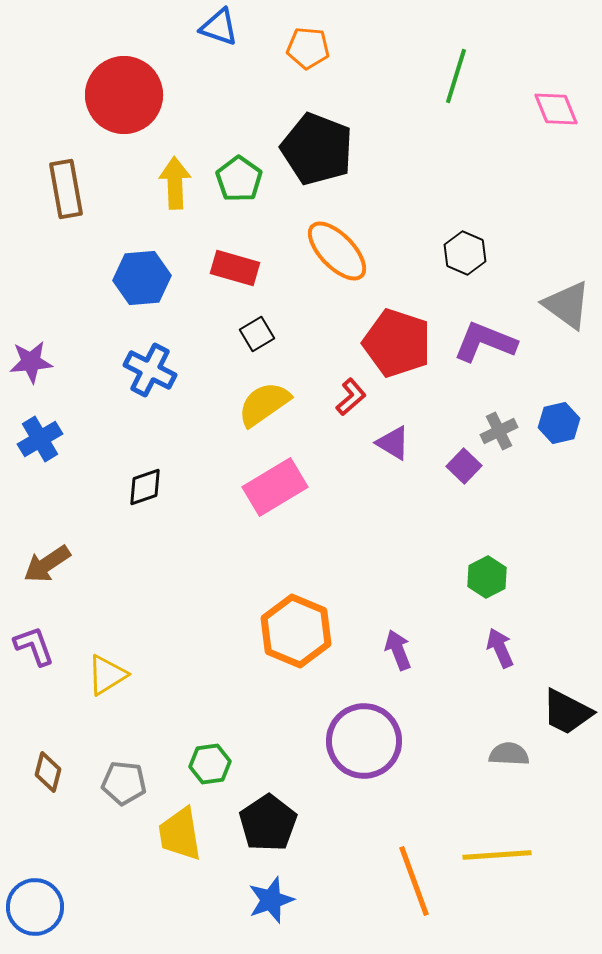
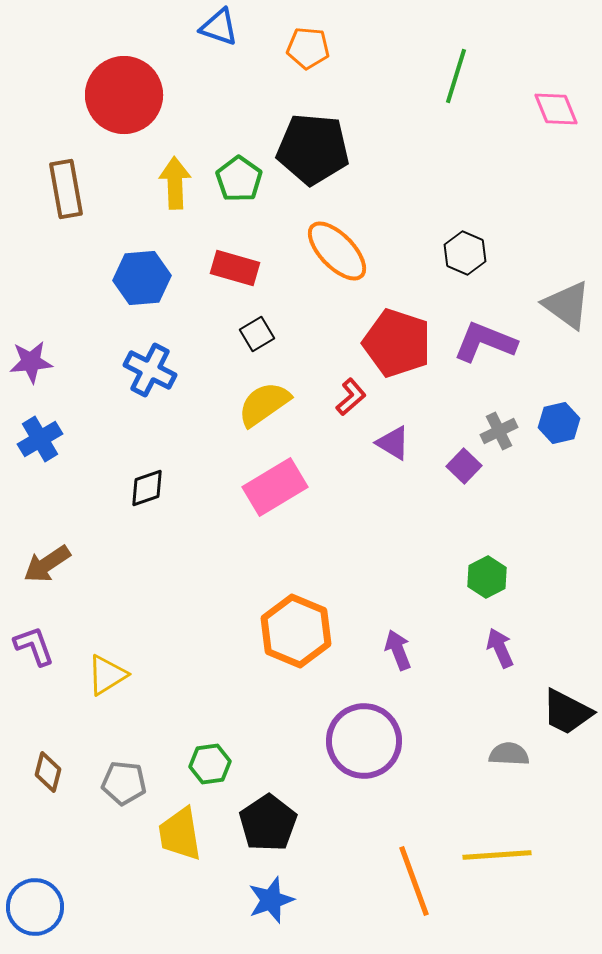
black pentagon at (317, 149): moved 4 px left; rotated 16 degrees counterclockwise
black diamond at (145, 487): moved 2 px right, 1 px down
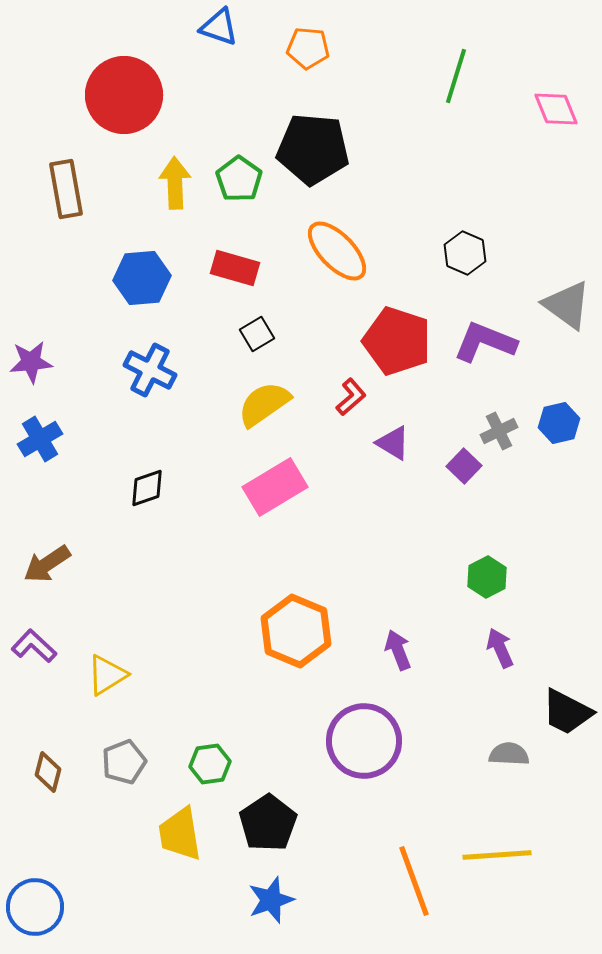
red pentagon at (397, 343): moved 2 px up
purple L-shape at (34, 646): rotated 27 degrees counterclockwise
gray pentagon at (124, 783): moved 21 px up; rotated 27 degrees counterclockwise
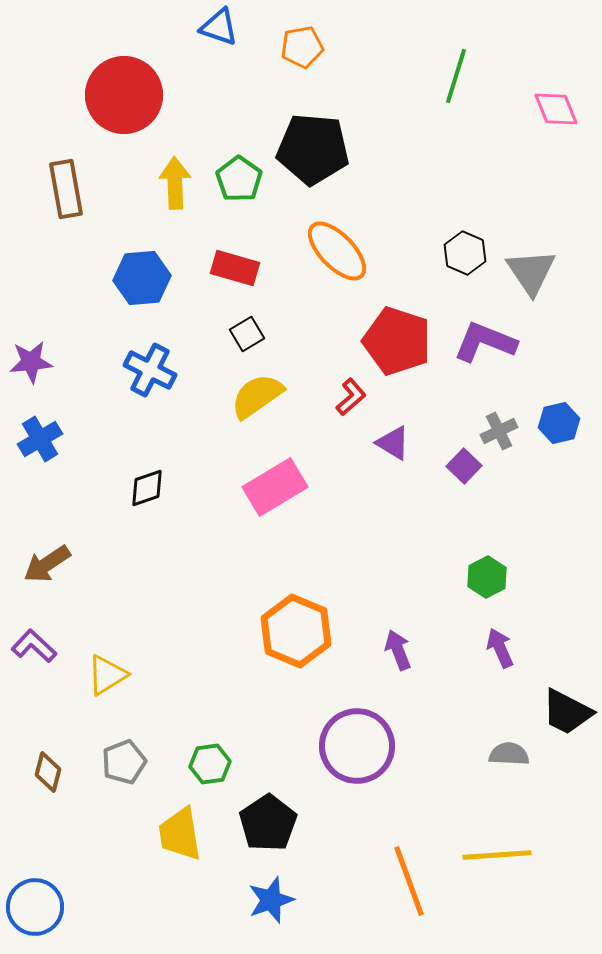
orange pentagon at (308, 48): moved 6 px left, 1 px up; rotated 15 degrees counterclockwise
gray triangle at (567, 305): moved 36 px left, 33 px up; rotated 20 degrees clockwise
black square at (257, 334): moved 10 px left
yellow semicircle at (264, 404): moved 7 px left, 8 px up
purple circle at (364, 741): moved 7 px left, 5 px down
orange line at (414, 881): moved 5 px left
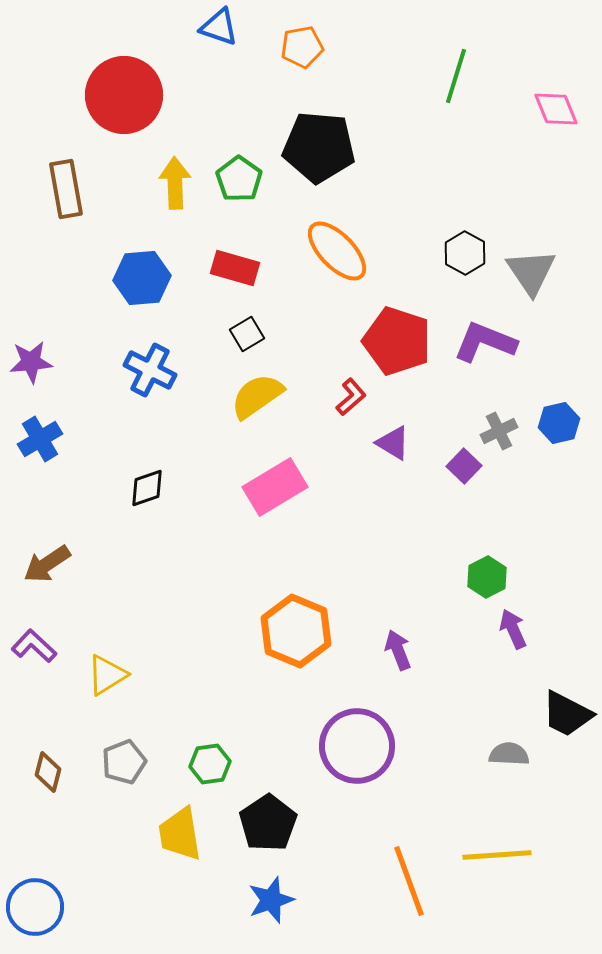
black pentagon at (313, 149): moved 6 px right, 2 px up
black hexagon at (465, 253): rotated 6 degrees clockwise
purple arrow at (500, 648): moved 13 px right, 19 px up
black trapezoid at (567, 712): moved 2 px down
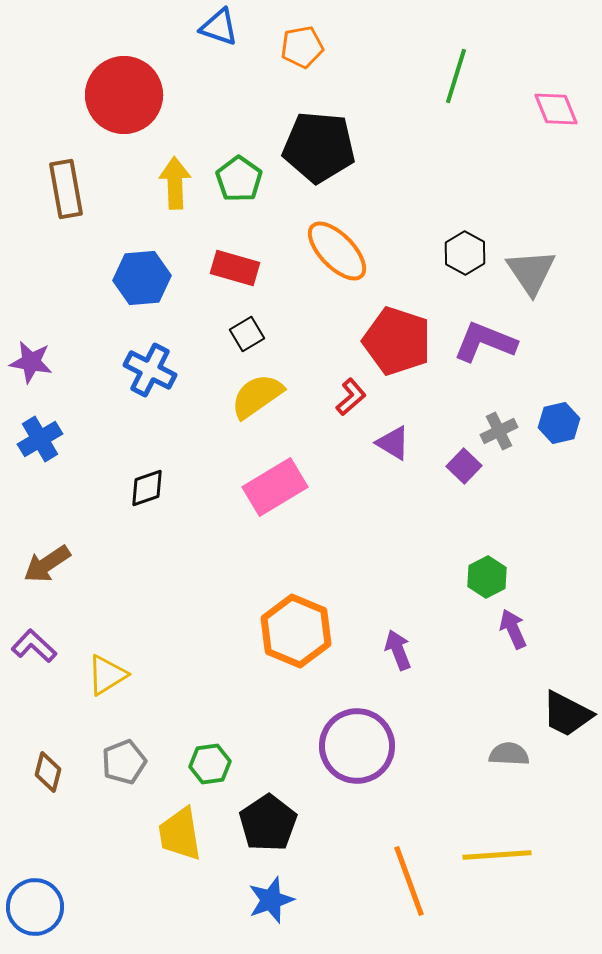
purple star at (31, 362): rotated 15 degrees clockwise
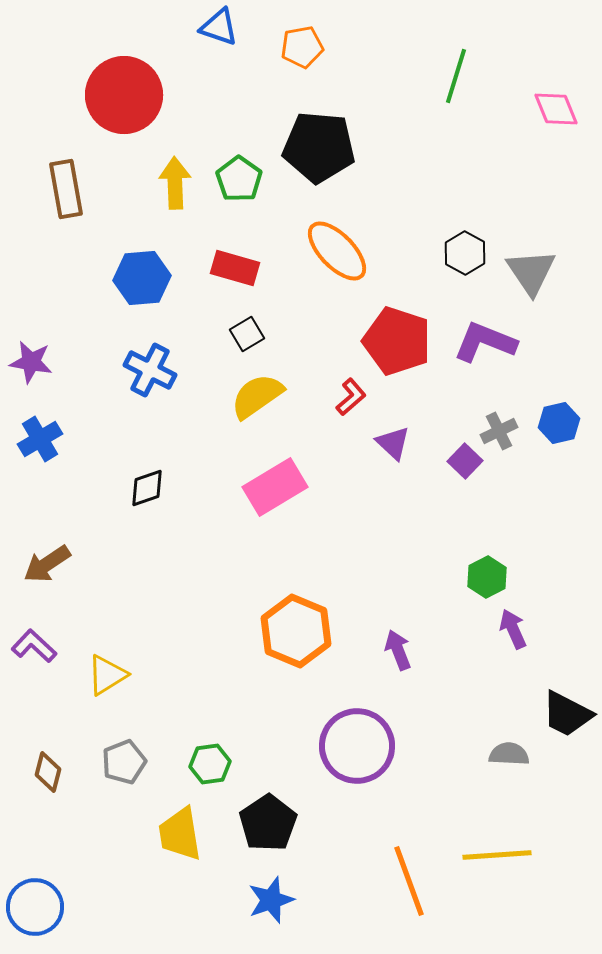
purple triangle at (393, 443): rotated 12 degrees clockwise
purple square at (464, 466): moved 1 px right, 5 px up
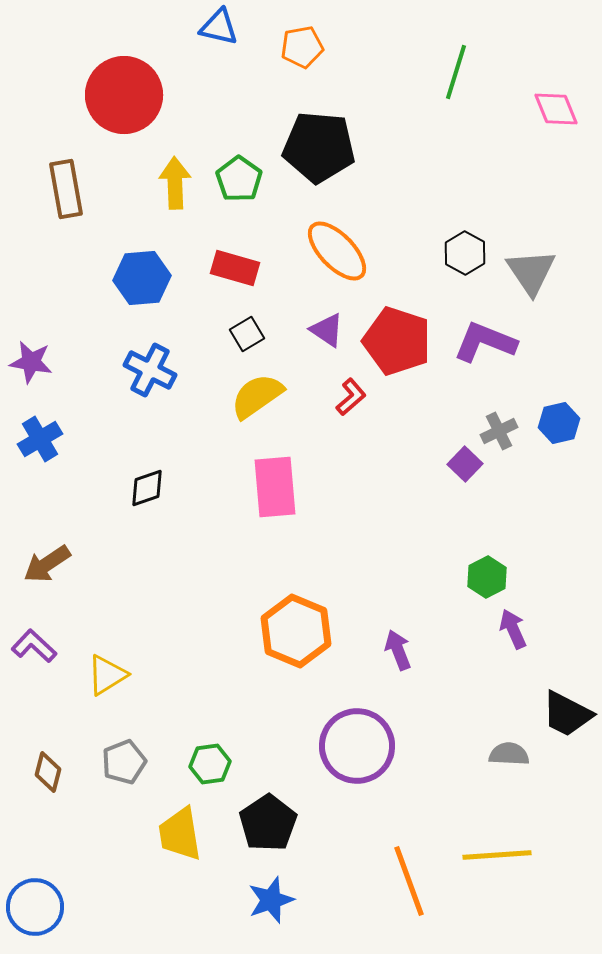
blue triangle at (219, 27): rotated 6 degrees counterclockwise
green line at (456, 76): moved 4 px up
purple triangle at (393, 443): moved 66 px left, 113 px up; rotated 9 degrees counterclockwise
purple square at (465, 461): moved 3 px down
pink rectangle at (275, 487): rotated 64 degrees counterclockwise
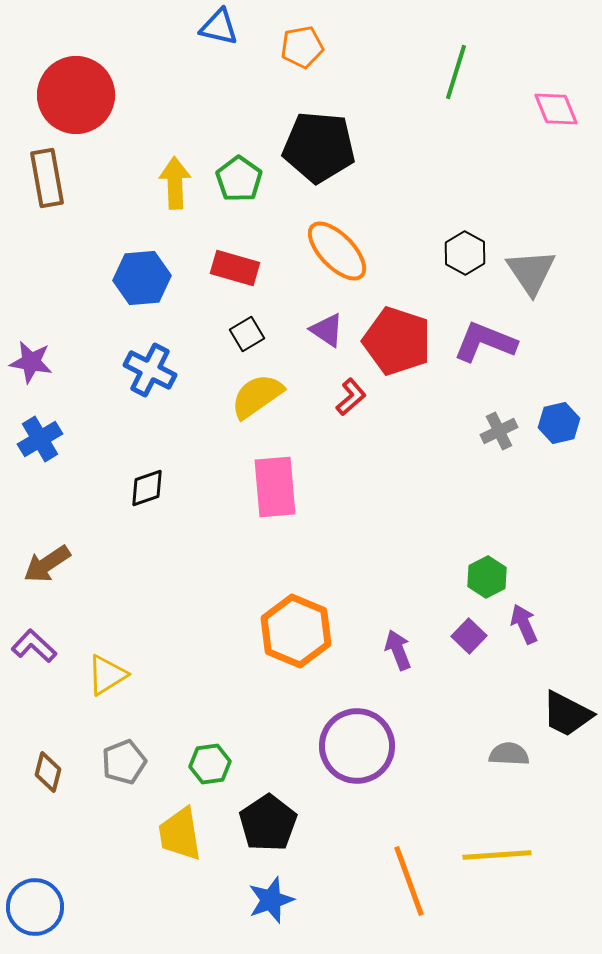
red circle at (124, 95): moved 48 px left
brown rectangle at (66, 189): moved 19 px left, 11 px up
purple square at (465, 464): moved 4 px right, 172 px down
purple arrow at (513, 629): moved 11 px right, 5 px up
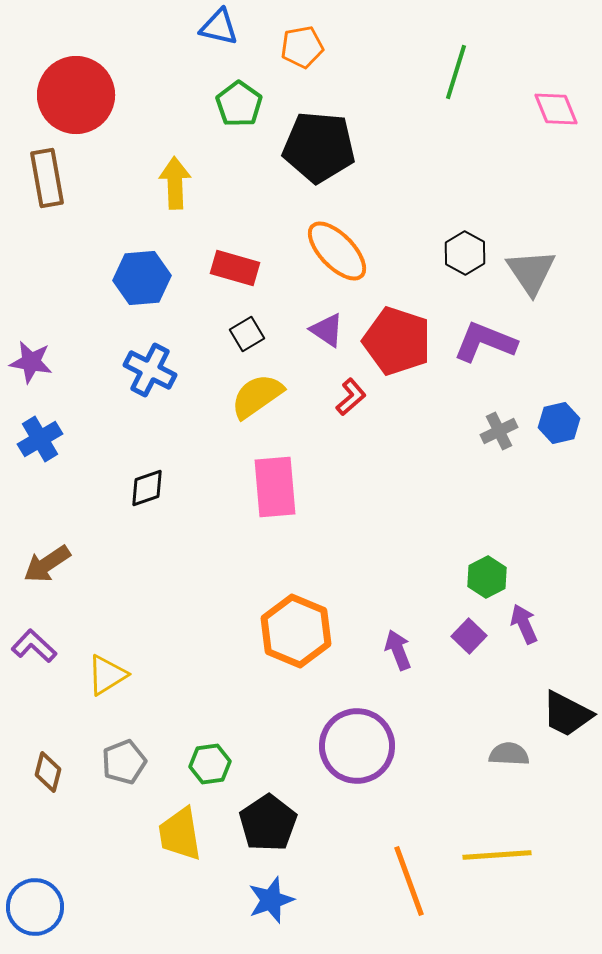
green pentagon at (239, 179): moved 75 px up
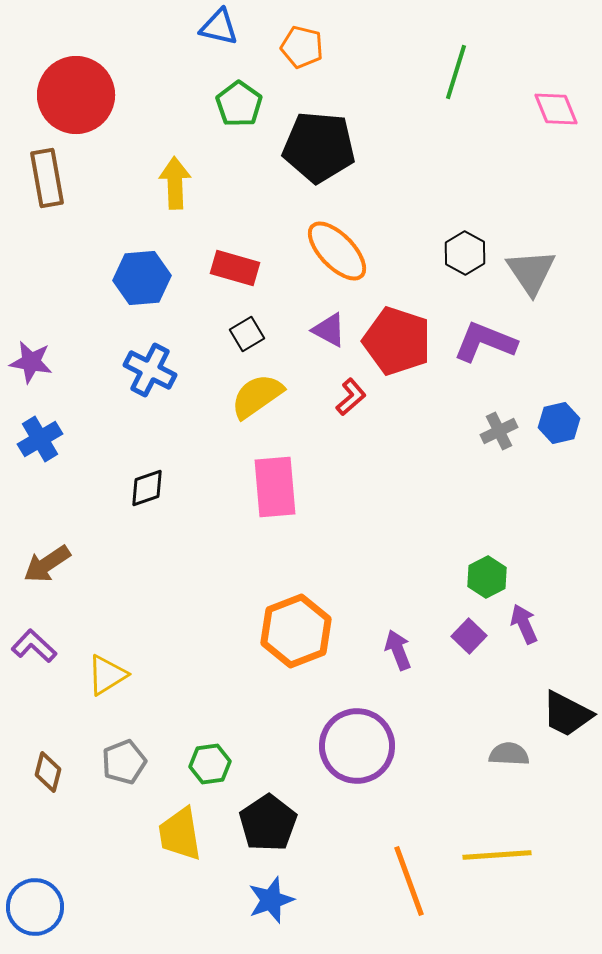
orange pentagon at (302, 47): rotated 24 degrees clockwise
purple triangle at (327, 330): moved 2 px right; rotated 6 degrees counterclockwise
orange hexagon at (296, 631): rotated 16 degrees clockwise
